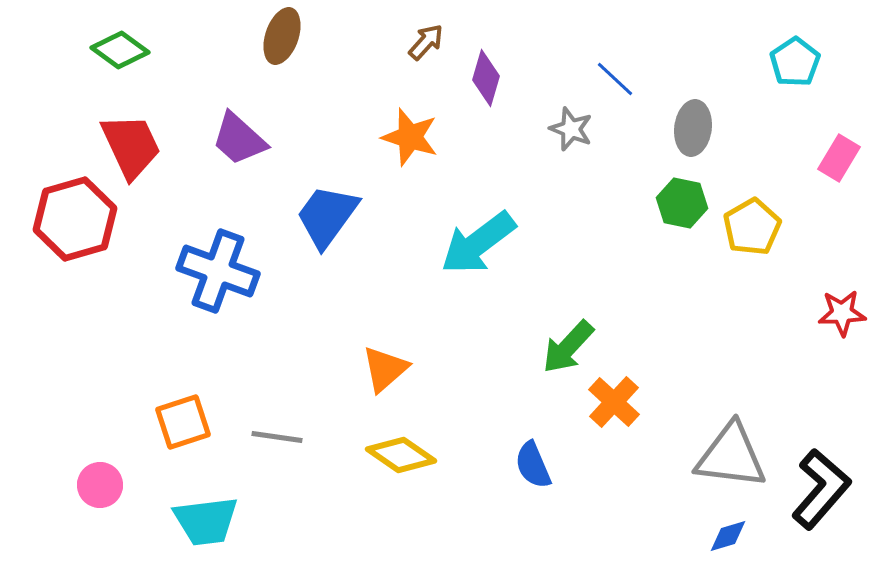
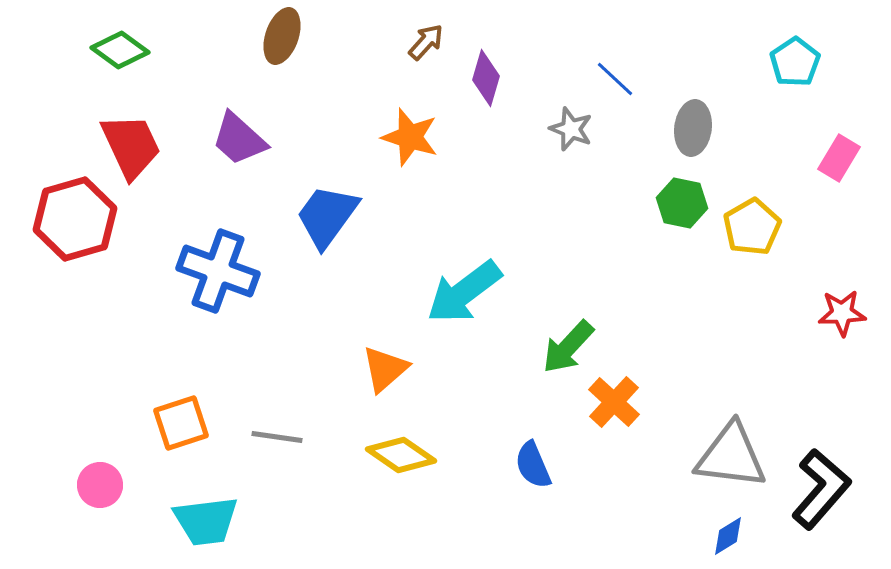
cyan arrow: moved 14 px left, 49 px down
orange square: moved 2 px left, 1 px down
blue diamond: rotated 15 degrees counterclockwise
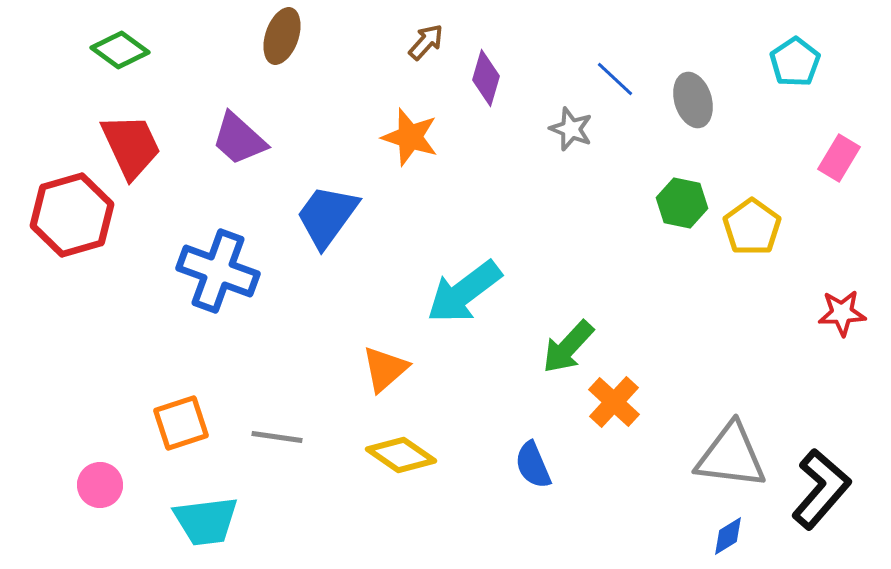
gray ellipse: moved 28 px up; rotated 24 degrees counterclockwise
red hexagon: moved 3 px left, 4 px up
yellow pentagon: rotated 6 degrees counterclockwise
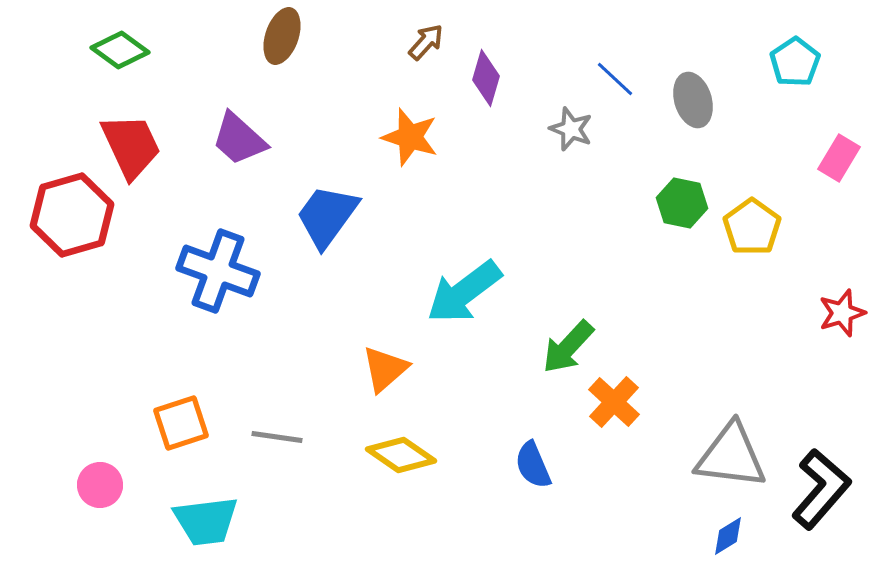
red star: rotated 15 degrees counterclockwise
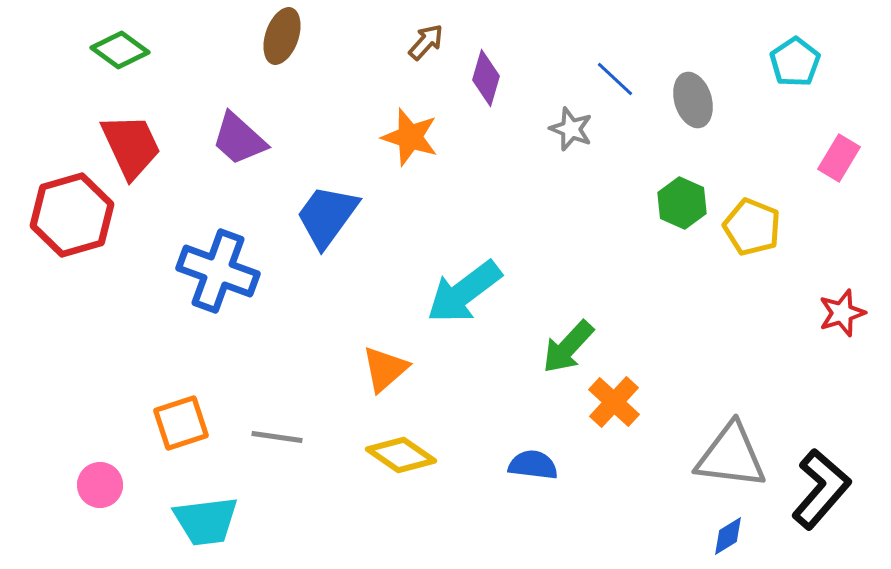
green hexagon: rotated 12 degrees clockwise
yellow pentagon: rotated 14 degrees counterclockwise
blue semicircle: rotated 120 degrees clockwise
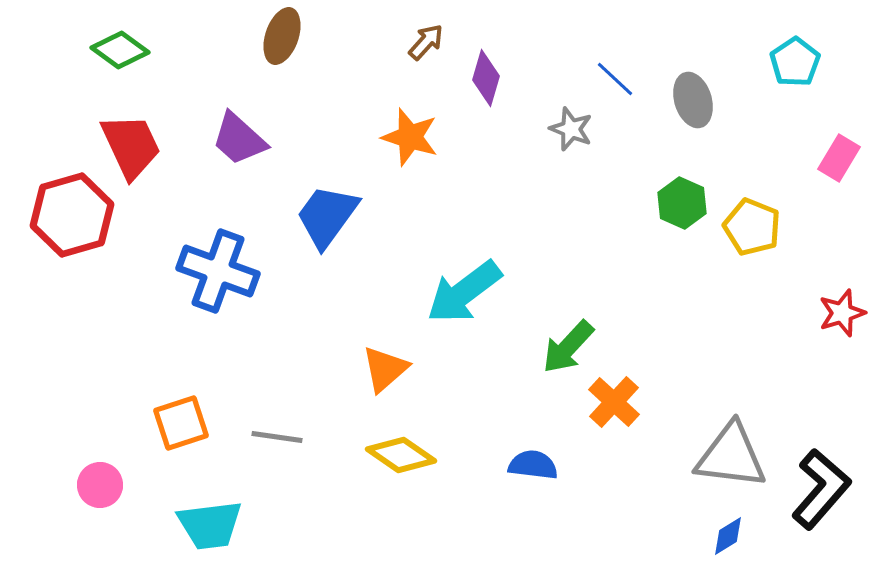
cyan trapezoid: moved 4 px right, 4 px down
